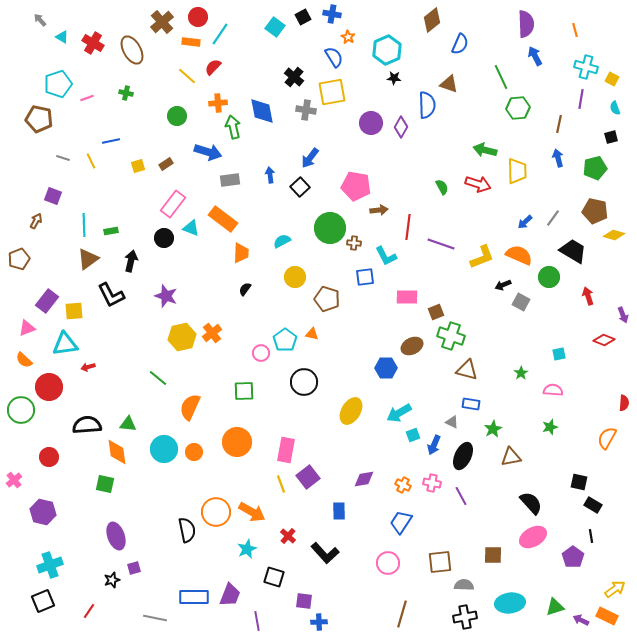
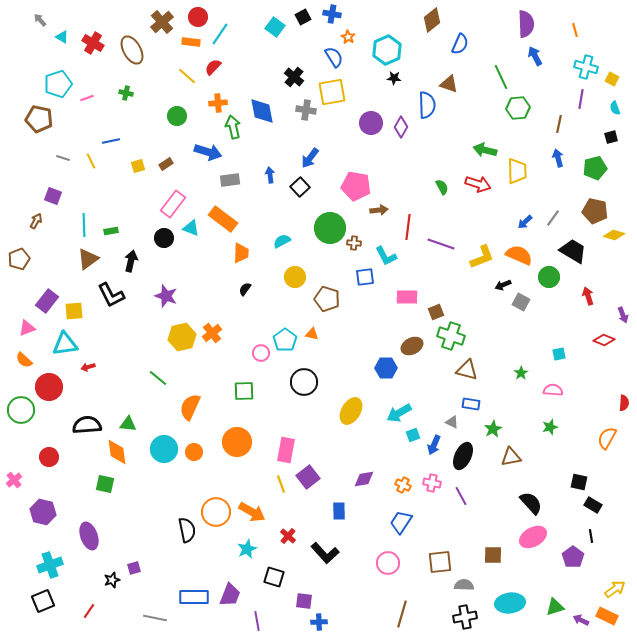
purple ellipse at (116, 536): moved 27 px left
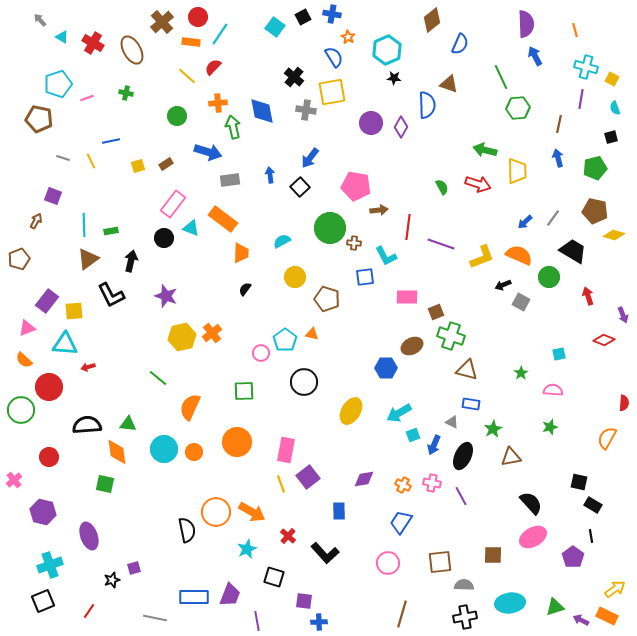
cyan triangle at (65, 344): rotated 12 degrees clockwise
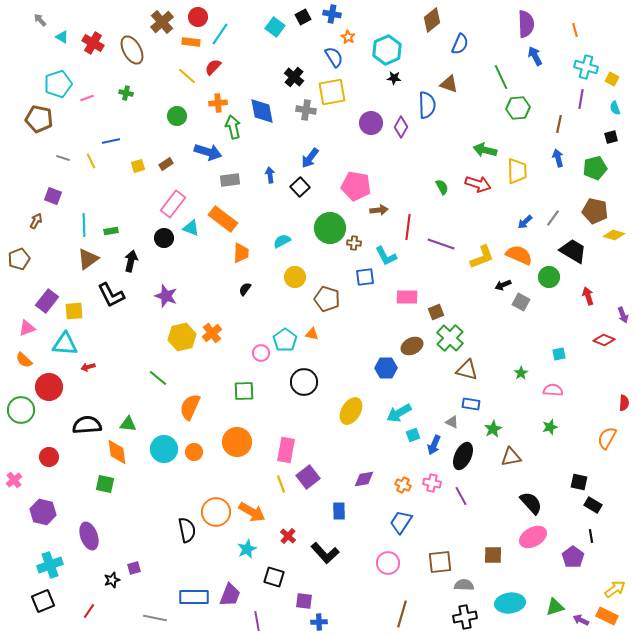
green cross at (451, 336): moved 1 px left, 2 px down; rotated 24 degrees clockwise
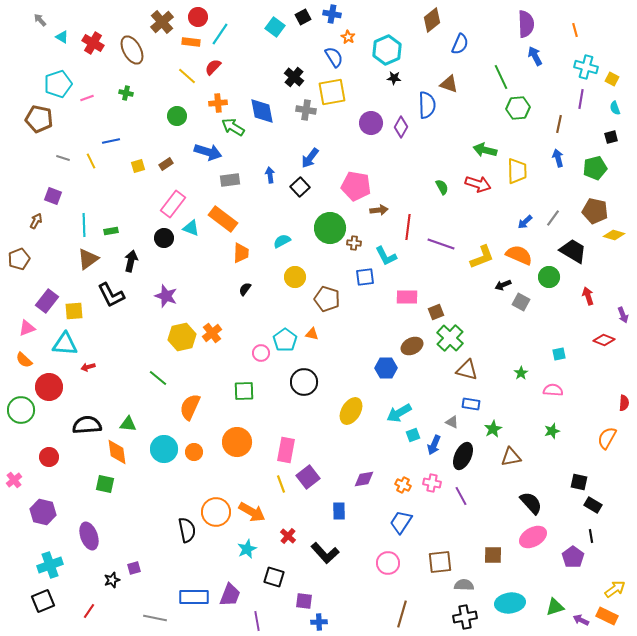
green arrow at (233, 127): rotated 45 degrees counterclockwise
green star at (550, 427): moved 2 px right, 4 px down
